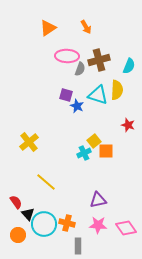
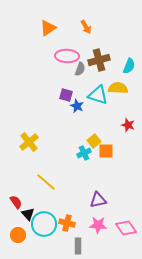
yellow semicircle: moved 1 px right, 2 px up; rotated 90 degrees counterclockwise
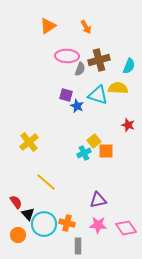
orange triangle: moved 2 px up
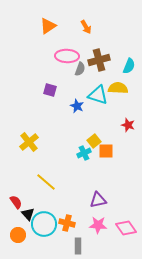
purple square: moved 16 px left, 5 px up
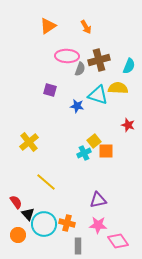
blue star: rotated 16 degrees counterclockwise
pink diamond: moved 8 px left, 13 px down
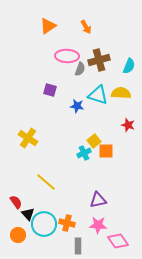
yellow semicircle: moved 3 px right, 5 px down
yellow cross: moved 1 px left, 4 px up; rotated 18 degrees counterclockwise
